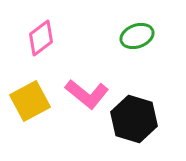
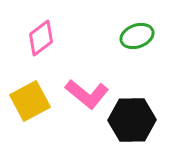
black hexagon: moved 2 px left, 1 px down; rotated 18 degrees counterclockwise
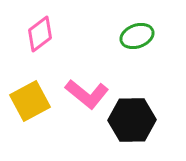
pink diamond: moved 1 px left, 4 px up
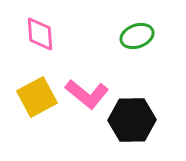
pink diamond: rotated 57 degrees counterclockwise
yellow square: moved 7 px right, 4 px up
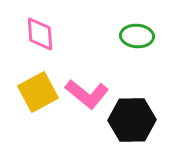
green ellipse: rotated 24 degrees clockwise
yellow square: moved 1 px right, 5 px up
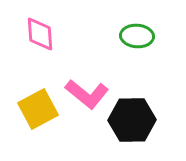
yellow square: moved 17 px down
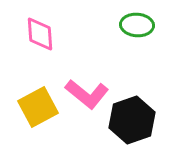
green ellipse: moved 11 px up
yellow square: moved 2 px up
black hexagon: rotated 18 degrees counterclockwise
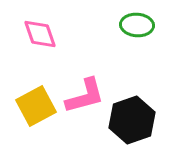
pink diamond: rotated 15 degrees counterclockwise
pink L-shape: moved 2 px left, 2 px down; rotated 54 degrees counterclockwise
yellow square: moved 2 px left, 1 px up
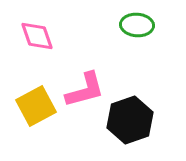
pink diamond: moved 3 px left, 2 px down
pink L-shape: moved 6 px up
black hexagon: moved 2 px left
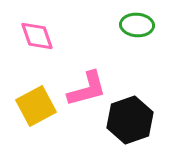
pink L-shape: moved 2 px right, 1 px up
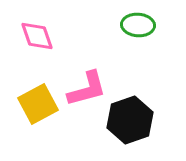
green ellipse: moved 1 px right
yellow square: moved 2 px right, 2 px up
